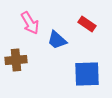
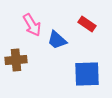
pink arrow: moved 2 px right, 2 px down
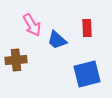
red rectangle: moved 4 px down; rotated 54 degrees clockwise
blue square: rotated 12 degrees counterclockwise
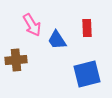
blue trapezoid: rotated 15 degrees clockwise
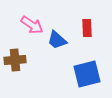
pink arrow: rotated 25 degrees counterclockwise
blue trapezoid: rotated 15 degrees counterclockwise
brown cross: moved 1 px left
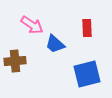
blue trapezoid: moved 2 px left, 4 px down
brown cross: moved 1 px down
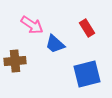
red rectangle: rotated 30 degrees counterclockwise
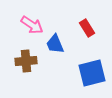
blue trapezoid: rotated 25 degrees clockwise
brown cross: moved 11 px right
blue square: moved 5 px right, 1 px up
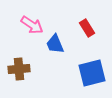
brown cross: moved 7 px left, 8 px down
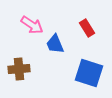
blue square: moved 3 px left; rotated 32 degrees clockwise
